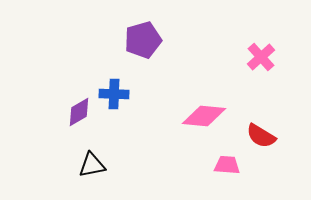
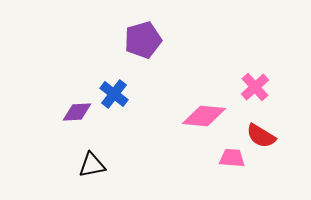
pink cross: moved 6 px left, 30 px down
blue cross: rotated 36 degrees clockwise
purple diamond: moved 2 px left; rotated 28 degrees clockwise
pink trapezoid: moved 5 px right, 7 px up
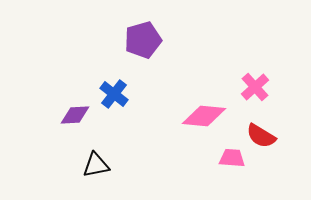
purple diamond: moved 2 px left, 3 px down
black triangle: moved 4 px right
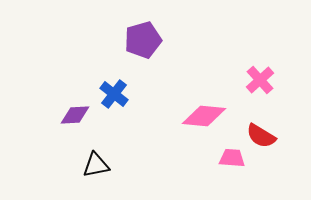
pink cross: moved 5 px right, 7 px up
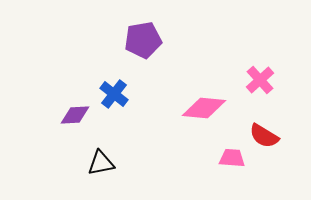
purple pentagon: rotated 6 degrees clockwise
pink diamond: moved 8 px up
red semicircle: moved 3 px right
black triangle: moved 5 px right, 2 px up
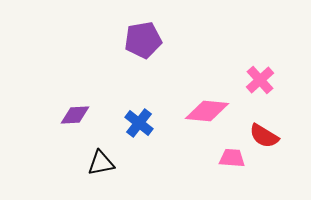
blue cross: moved 25 px right, 29 px down
pink diamond: moved 3 px right, 3 px down
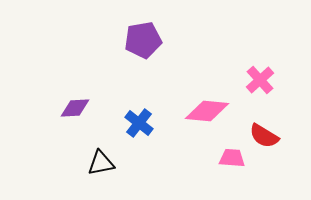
purple diamond: moved 7 px up
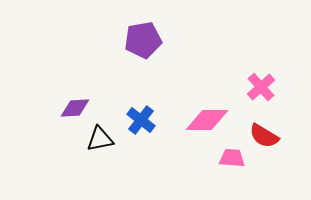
pink cross: moved 1 px right, 7 px down
pink diamond: moved 9 px down; rotated 6 degrees counterclockwise
blue cross: moved 2 px right, 3 px up
black triangle: moved 1 px left, 24 px up
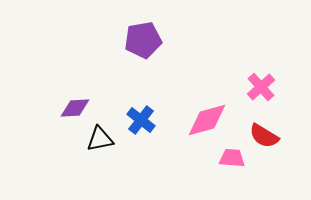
pink diamond: rotated 15 degrees counterclockwise
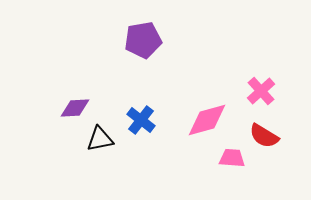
pink cross: moved 4 px down
